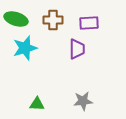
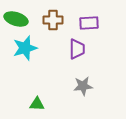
gray star: moved 15 px up
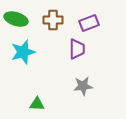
purple rectangle: rotated 18 degrees counterclockwise
cyan star: moved 2 px left, 4 px down
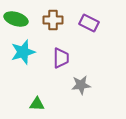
purple rectangle: rotated 48 degrees clockwise
purple trapezoid: moved 16 px left, 9 px down
gray star: moved 2 px left, 1 px up
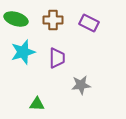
purple trapezoid: moved 4 px left
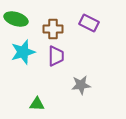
brown cross: moved 9 px down
purple trapezoid: moved 1 px left, 2 px up
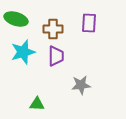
purple rectangle: rotated 66 degrees clockwise
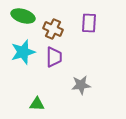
green ellipse: moved 7 px right, 3 px up
brown cross: rotated 24 degrees clockwise
purple trapezoid: moved 2 px left, 1 px down
